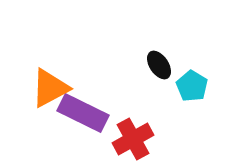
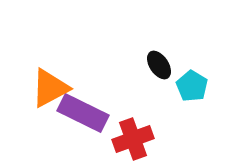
red cross: rotated 9 degrees clockwise
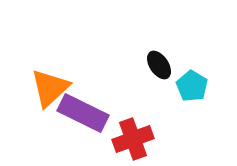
orange triangle: rotated 15 degrees counterclockwise
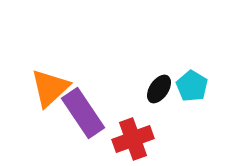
black ellipse: moved 24 px down; rotated 68 degrees clockwise
purple rectangle: rotated 30 degrees clockwise
